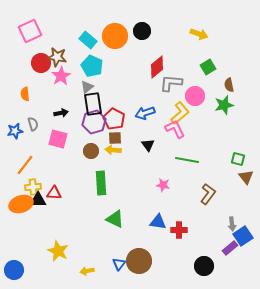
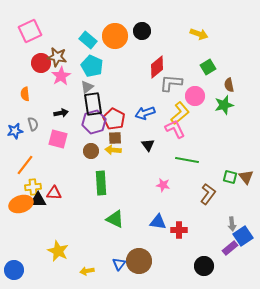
green square at (238, 159): moved 8 px left, 18 px down
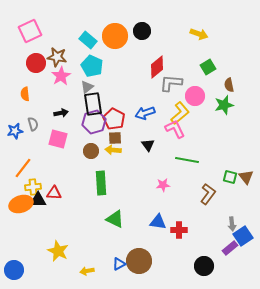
red circle at (41, 63): moved 5 px left
orange line at (25, 165): moved 2 px left, 3 px down
pink star at (163, 185): rotated 16 degrees counterclockwise
blue triangle at (119, 264): rotated 24 degrees clockwise
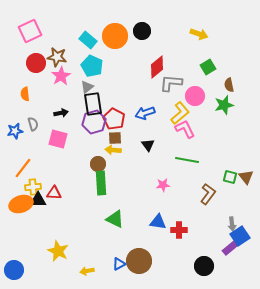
pink L-shape at (175, 129): moved 10 px right
brown circle at (91, 151): moved 7 px right, 13 px down
blue square at (243, 236): moved 3 px left
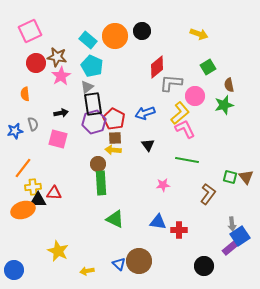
orange ellipse at (21, 204): moved 2 px right, 6 px down
blue triangle at (119, 264): rotated 48 degrees counterclockwise
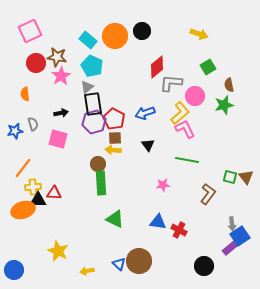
red cross at (179, 230): rotated 28 degrees clockwise
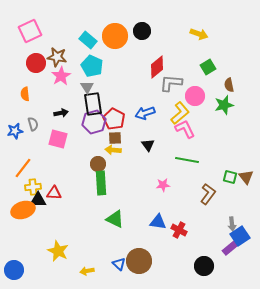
gray triangle at (87, 87): rotated 24 degrees counterclockwise
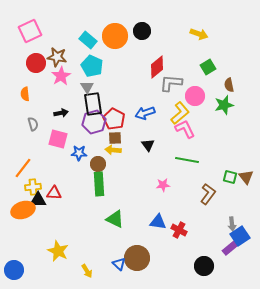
blue star at (15, 131): moved 64 px right, 22 px down; rotated 14 degrees clockwise
green rectangle at (101, 183): moved 2 px left, 1 px down
brown circle at (139, 261): moved 2 px left, 3 px up
yellow arrow at (87, 271): rotated 112 degrees counterclockwise
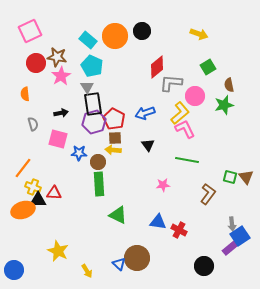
brown circle at (98, 164): moved 2 px up
yellow cross at (33, 187): rotated 28 degrees clockwise
green triangle at (115, 219): moved 3 px right, 4 px up
